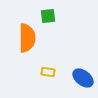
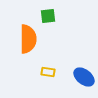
orange semicircle: moved 1 px right, 1 px down
blue ellipse: moved 1 px right, 1 px up
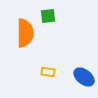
orange semicircle: moved 3 px left, 6 px up
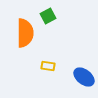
green square: rotated 21 degrees counterclockwise
yellow rectangle: moved 6 px up
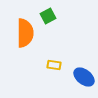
yellow rectangle: moved 6 px right, 1 px up
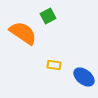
orange semicircle: moved 2 px left; rotated 56 degrees counterclockwise
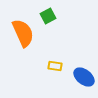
orange semicircle: rotated 32 degrees clockwise
yellow rectangle: moved 1 px right, 1 px down
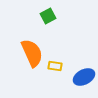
orange semicircle: moved 9 px right, 20 px down
blue ellipse: rotated 65 degrees counterclockwise
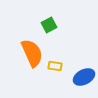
green square: moved 1 px right, 9 px down
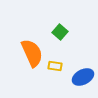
green square: moved 11 px right, 7 px down; rotated 21 degrees counterclockwise
blue ellipse: moved 1 px left
